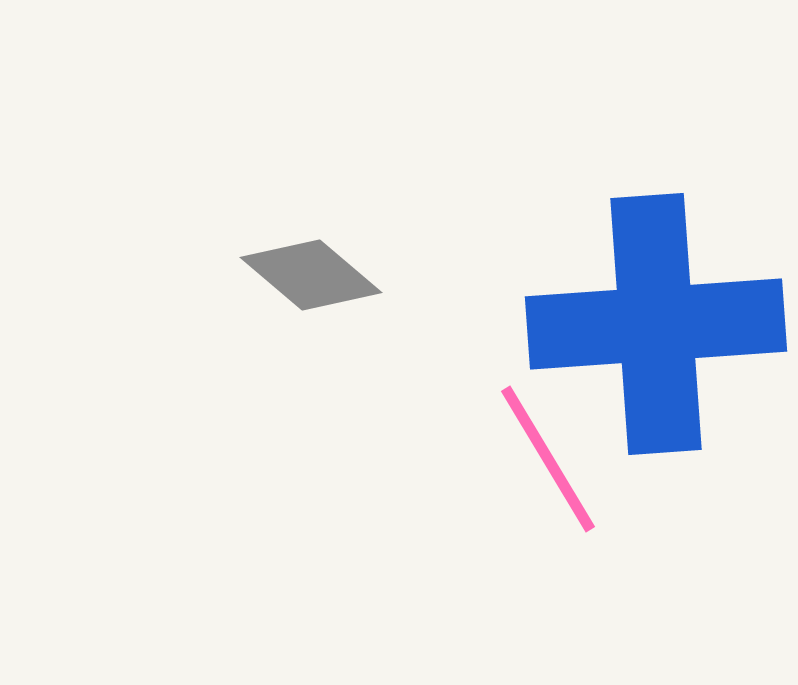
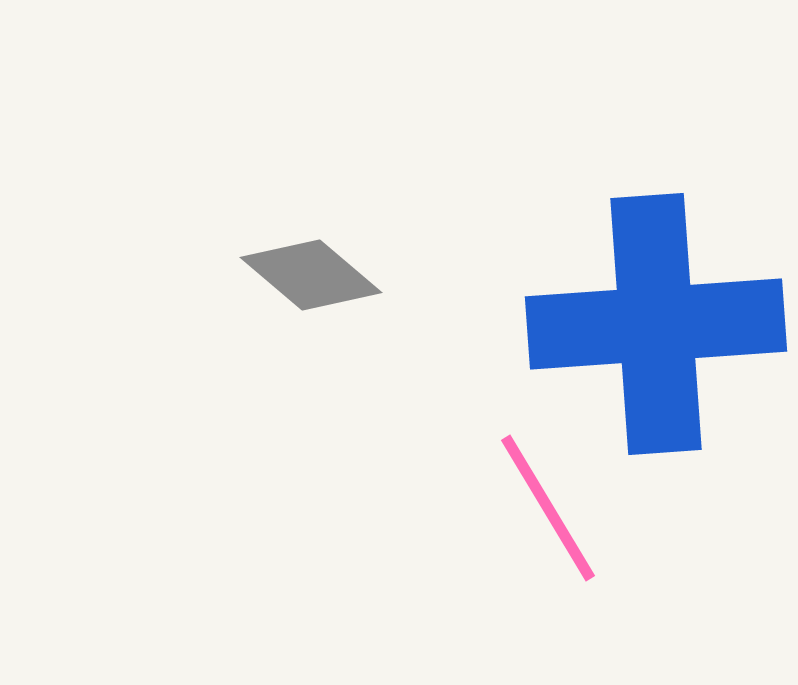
pink line: moved 49 px down
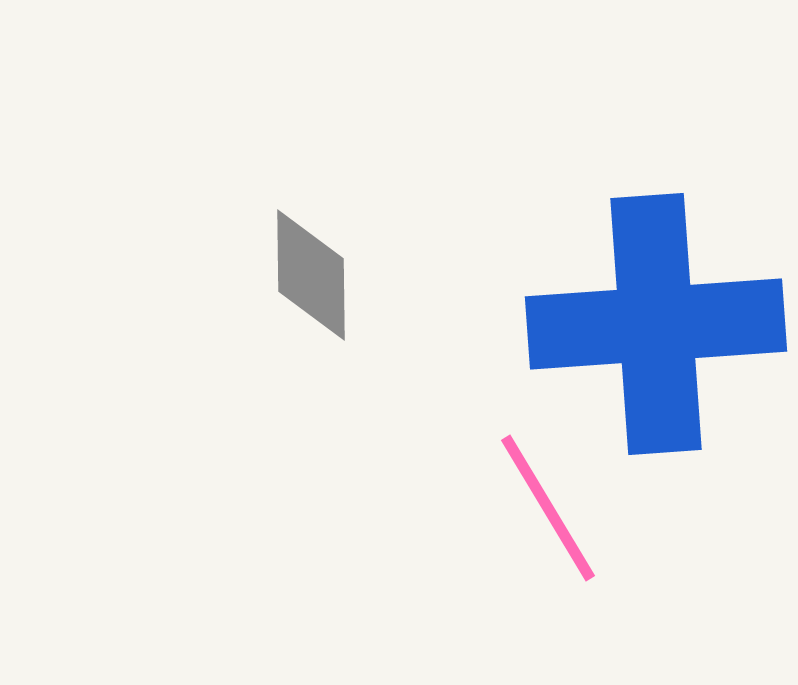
gray diamond: rotated 49 degrees clockwise
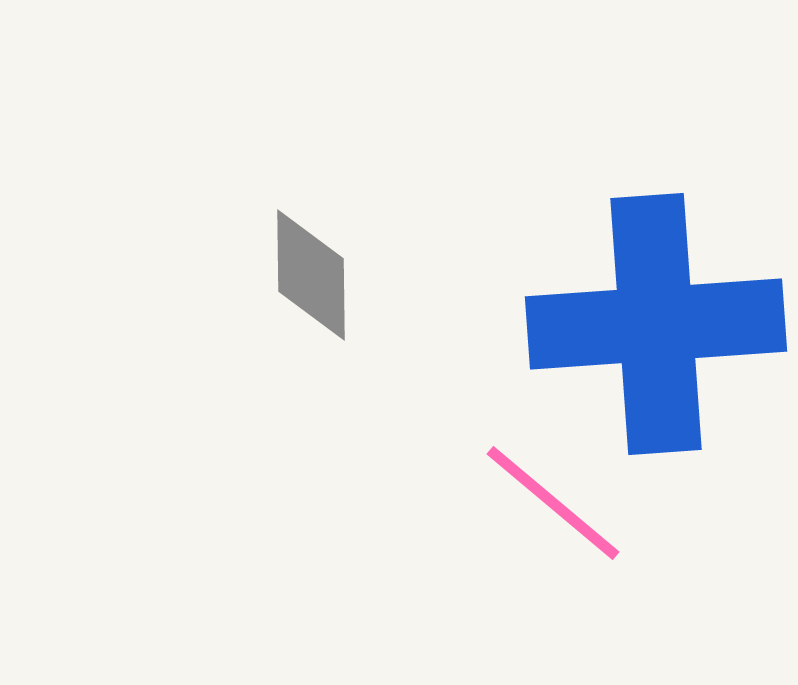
pink line: moved 5 px right, 5 px up; rotated 19 degrees counterclockwise
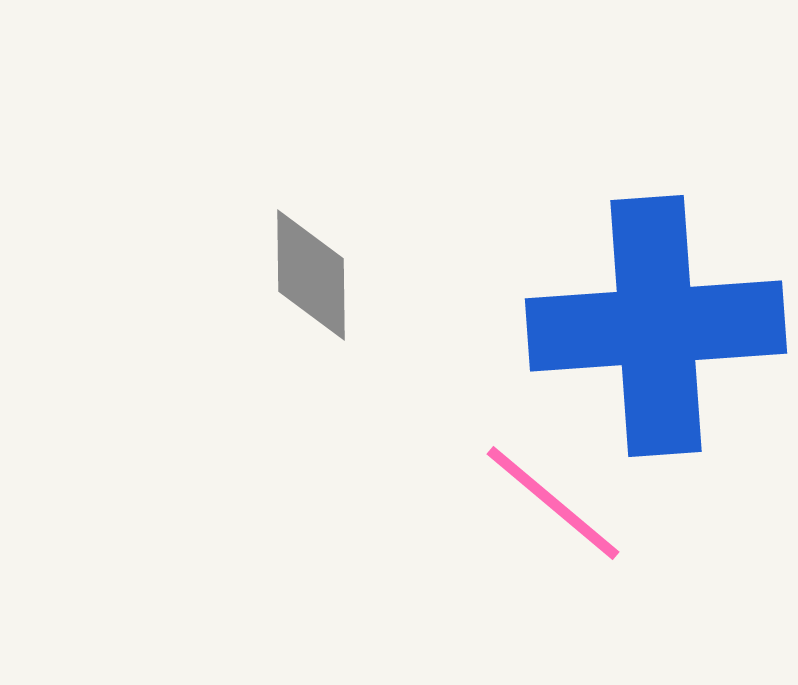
blue cross: moved 2 px down
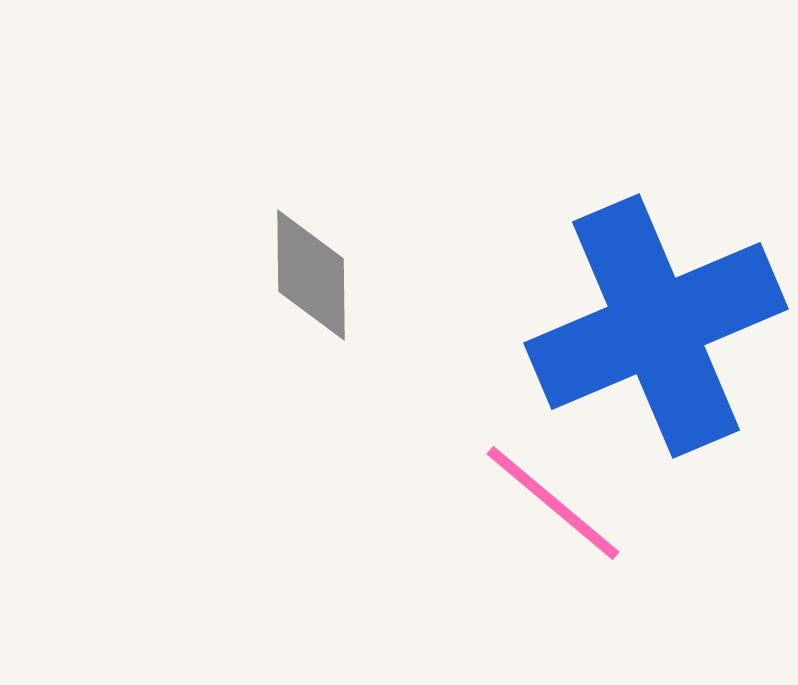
blue cross: rotated 19 degrees counterclockwise
